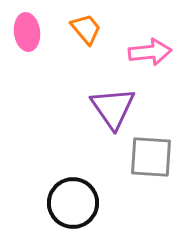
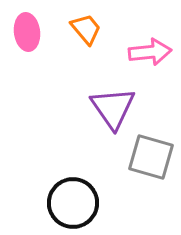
gray square: rotated 12 degrees clockwise
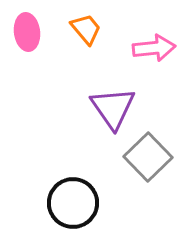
pink arrow: moved 4 px right, 4 px up
gray square: moved 3 px left; rotated 30 degrees clockwise
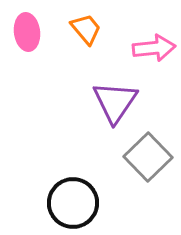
purple triangle: moved 2 px right, 6 px up; rotated 9 degrees clockwise
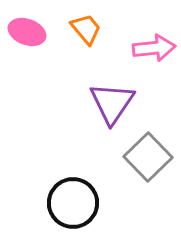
pink ellipse: rotated 63 degrees counterclockwise
purple triangle: moved 3 px left, 1 px down
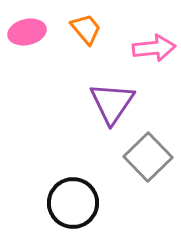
pink ellipse: rotated 33 degrees counterclockwise
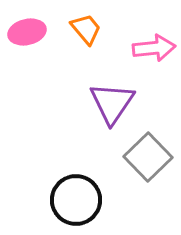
black circle: moved 3 px right, 3 px up
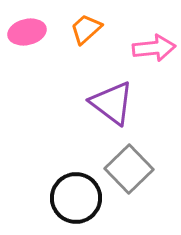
orange trapezoid: rotated 92 degrees counterclockwise
purple triangle: rotated 27 degrees counterclockwise
gray square: moved 19 px left, 12 px down
black circle: moved 2 px up
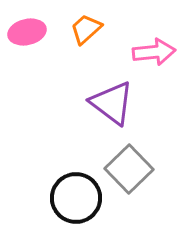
pink arrow: moved 4 px down
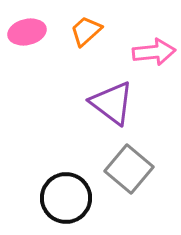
orange trapezoid: moved 2 px down
gray square: rotated 6 degrees counterclockwise
black circle: moved 10 px left
